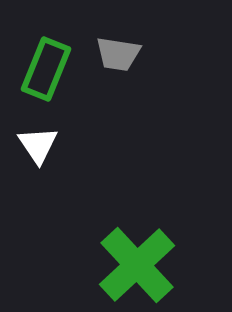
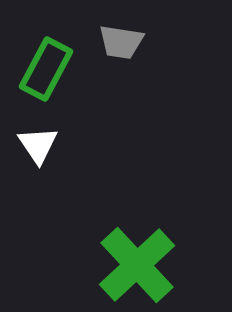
gray trapezoid: moved 3 px right, 12 px up
green rectangle: rotated 6 degrees clockwise
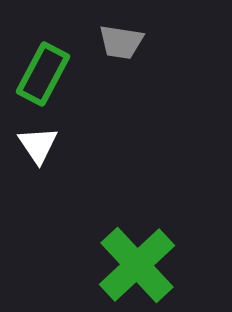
green rectangle: moved 3 px left, 5 px down
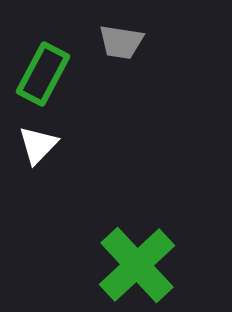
white triangle: rotated 18 degrees clockwise
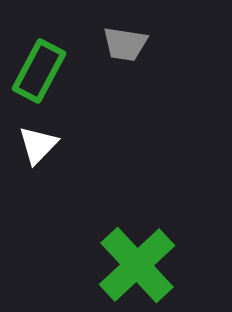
gray trapezoid: moved 4 px right, 2 px down
green rectangle: moved 4 px left, 3 px up
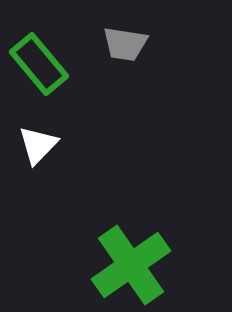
green rectangle: moved 7 px up; rotated 68 degrees counterclockwise
green cross: moved 6 px left; rotated 8 degrees clockwise
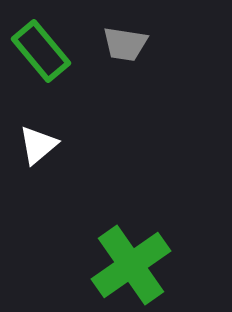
green rectangle: moved 2 px right, 13 px up
white triangle: rotated 6 degrees clockwise
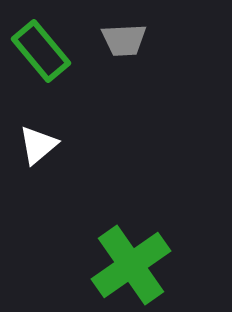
gray trapezoid: moved 1 px left, 4 px up; rotated 12 degrees counterclockwise
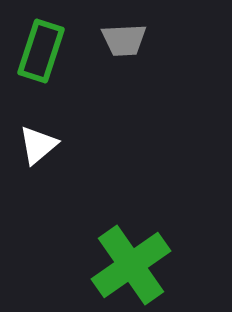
green rectangle: rotated 58 degrees clockwise
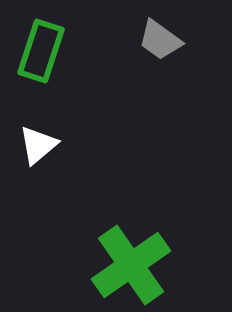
gray trapezoid: moved 36 px right; rotated 39 degrees clockwise
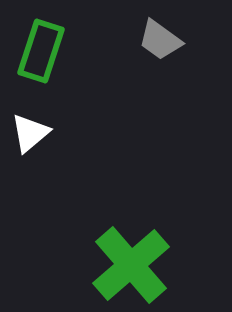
white triangle: moved 8 px left, 12 px up
green cross: rotated 6 degrees counterclockwise
